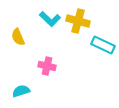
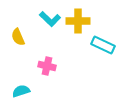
yellow cross: rotated 15 degrees counterclockwise
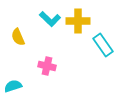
cyan rectangle: rotated 30 degrees clockwise
cyan semicircle: moved 8 px left, 5 px up
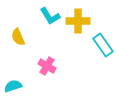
cyan L-shape: moved 3 px up; rotated 15 degrees clockwise
pink cross: rotated 18 degrees clockwise
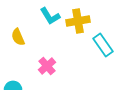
yellow cross: rotated 10 degrees counterclockwise
pink cross: rotated 18 degrees clockwise
cyan semicircle: rotated 18 degrees clockwise
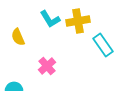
cyan L-shape: moved 3 px down
cyan semicircle: moved 1 px right, 1 px down
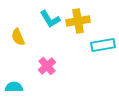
cyan rectangle: rotated 65 degrees counterclockwise
